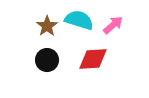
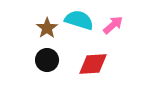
brown star: moved 2 px down
red diamond: moved 5 px down
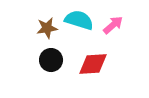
brown star: rotated 25 degrees clockwise
black circle: moved 4 px right
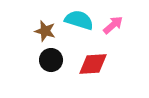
brown star: moved 2 px left, 3 px down; rotated 25 degrees clockwise
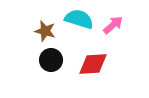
cyan semicircle: moved 1 px up
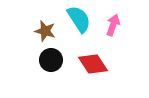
cyan semicircle: rotated 40 degrees clockwise
pink arrow: rotated 30 degrees counterclockwise
red diamond: rotated 60 degrees clockwise
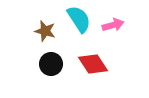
pink arrow: rotated 55 degrees clockwise
black circle: moved 4 px down
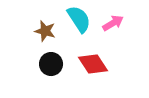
pink arrow: moved 2 px up; rotated 15 degrees counterclockwise
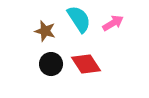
red diamond: moved 7 px left
